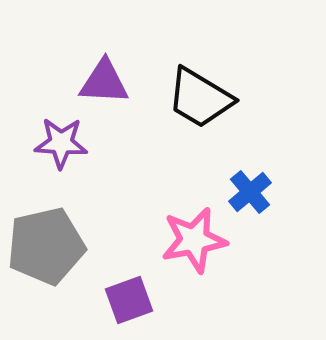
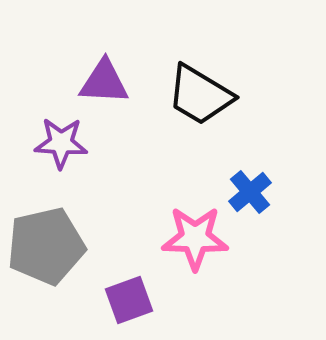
black trapezoid: moved 3 px up
pink star: moved 1 px right, 2 px up; rotated 12 degrees clockwise
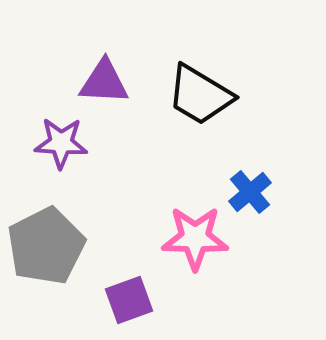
gray pentagon: rotated 14 degrees counterclockwise
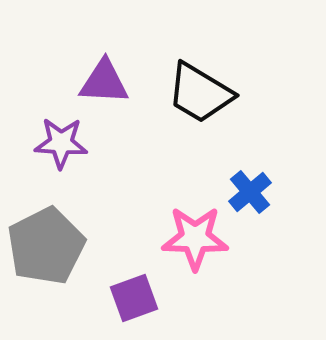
black trapezoid: moved 2 px up
purple square: moved 5 px right, 2 px up
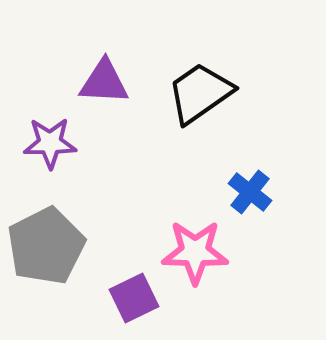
black trapezoid: rotated 114 degrees clockwise
purple star: moved 11 px left; rotated 4 degrees counterclockwise
blue cross: rotated 12 degrees counterclockwise
pink star: moved 14 px down
purple square: rotated 6 degrees counterclockwise
